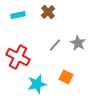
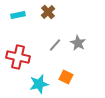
red cross: rotated 15 degrees counterclockwise
cyan star: moved 2 px right
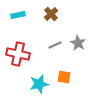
brown cross: moved 3 px right, 2 px down
gray line: rotated 24 degrees clockwise
red cross: moved 3 px up
orange square: moved 2 px left; rotated 16 degrees counterclockwise
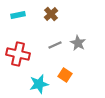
orange square: moved 1 px right, 2 px up; rotated 24 degrees clockwise
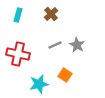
cyan rectangle: rotated 64 degrees counterclockwise
gray star: moved 1 px left, 2 px down
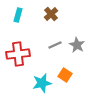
red cross: rotated 20 degrees counterclockwise
cyan star: moved 3 px right, 1 px up
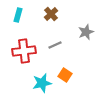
gray star: moved 9 px right, 13 px up; rotated 21 degrees clockwise
red cross: moved 6 px right, 3 px up
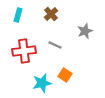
gray star: moved 1 px left, 1 px up
gray line: rotated 48 degrees clockwise
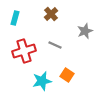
cyan rectangle: moved 3 px left, 3 px down
red cross: rotated 10 degrees counterclockwise
orange square: moved 2 px right
cyan star: moved 2 px up
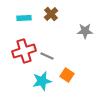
cyan rectangle: moved 9 px right; rotated 72 degrees clockwise
gray star: rotated 21 degrees clockwise
gray line: moved 8 px left, 11 px down
